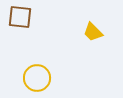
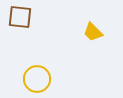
yellow circle: moved 1 px down
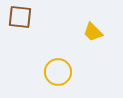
yellow circle: moved 21 px right, 7 px up
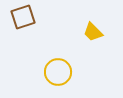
brown square: moved 3 px right; rotated 25 degrees counterclockwise
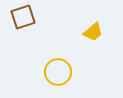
yellow trapezoid: rotated 85 degrees counterclockwise
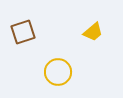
brown square: moved 15 px down
